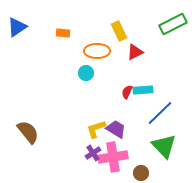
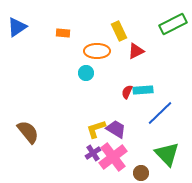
red triangle: moved 1 px right, 1 px up
green triangle: moved 3 px right, 8 px down
pink cross: rotated 28 degrees counterclockwise
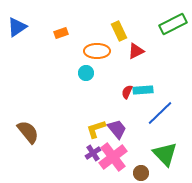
orange rectangle: moved 2 px left; rotated 24 degrees counterclockwise
purple trapezoid: moved 1 px right; rotated 20 degrees clockwise
green triangle: moved 2 px left
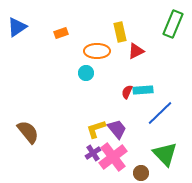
green rectangle: rotated 40 degrees counterclockwise
yellow rectangle: moved 1 px right, 1 px down; rotated 12 degrees clockwise
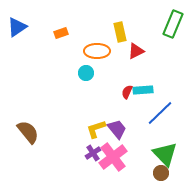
brown circle: moved 20 px right
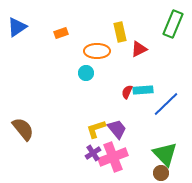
red triangle: moved 3 px right, 2 px up
blue line: moved 6 px right, 9 px up
brown semicircle: moved 5 px left, 3 px up
pink cross: rotated 16 degrees clockwise
